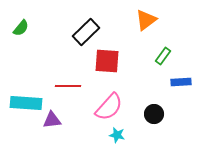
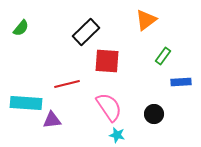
red line: moved 1 px left, 2 px up; rotated 15 degrees counterclockwise
pink semicircle: rotated 76 degrees counterclockwise
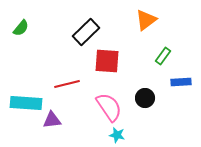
black circle: moved 9 px left, 16 px up
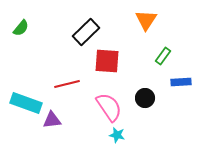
orange triangle: rotated 20 degrees counterclockwise
cyan rectangle: rotated 16 degrees clockwise
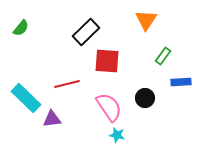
cyan rectangle: moved 5 px up; rotated 24 degrees clockwise
purple triangle: moved 1 px up
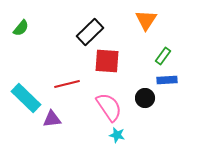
black rectangle: moved 4 px right
blue rectangle: moved 14 px left, 2 px up
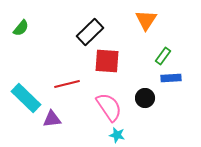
blue rectangle: moved 4 px right, 2 px up
